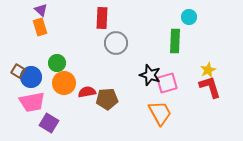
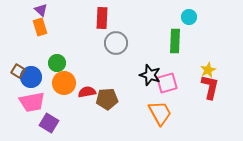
red L-shape: rotated 30 degrees clockwise
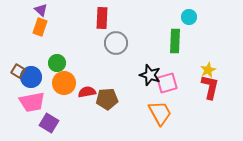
orange rectangle: rotated 36 degrees clockwise
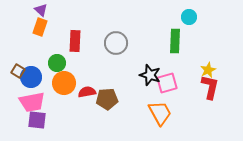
red rectangle: moved 27 px left, 23 px down
purple square: moved 12 px left, 3 px up; rotated 24 degrees counterclockwise
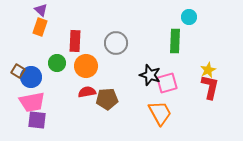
orange circle: moved 22 px right, 17 px up
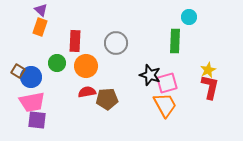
orange trapezoid: moved 5 px right, 8 px up
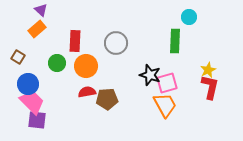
orange rectangle: moved 3 px left, 2 px down; rotated 30 degrees clockwise
brown square: moved 14 px up
blue circle: moved 3 px left, 7 px down
pink trapezoid: rotated 124 degrees counterclockwise
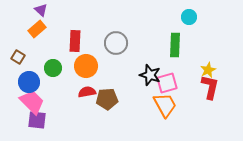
green rectangle: moved 4 px down
green circle: moved 4 px left, 5 px down
blue circle: moved 1 px right, 2 px up
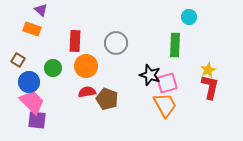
orange rectangle: moved 5 px left; rotated 60 degrees clockwise
brown square: moved 3 px down
brown pentagon: rotated 25 degrees clockwise
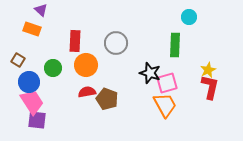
orange circle: moved 1 px up
black star: moved 2 px up
pink trapezoid: rotated 12 degrees clockwise
